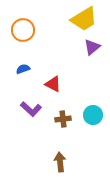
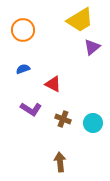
yellow trapezoid: moved 4 px left, 1 px down
purple L-shape: rotated 10 degrees counterclockwise
cyan circle: moved 8 px down
brown cross: rotated 28 degrees clockwise
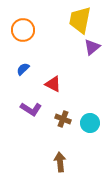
yellow trapezoid: rotated 132 degrees clockwise
blue semicircle: rotated 24 degrees counterclockwise
cyan circle: moved 3 px left
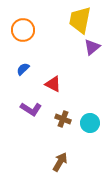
brown arrow: rotated 36 degrees clockwise
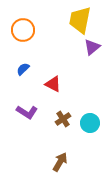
purple L-shape: moved 4 px left, 3 px down
brown cross: rotated 35 degrees clockwise
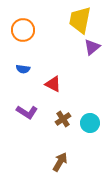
blue semicircle: rotated 128 degrees counterclockwise
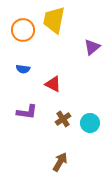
yellow trapezoid: moved 26 px left
purple L-shape: rotated 25 degrees counterclockwise
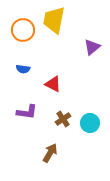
brown arrow: moved 10 px left, 9 px up
